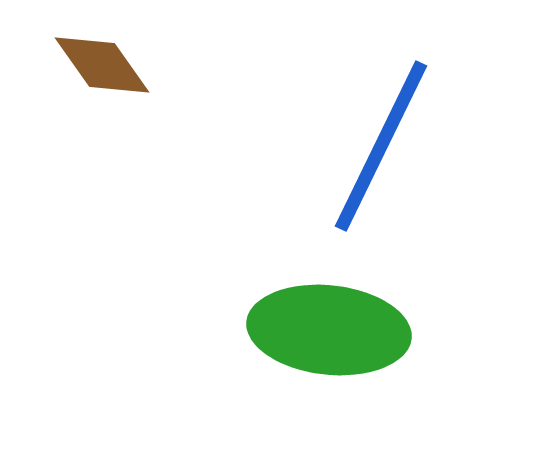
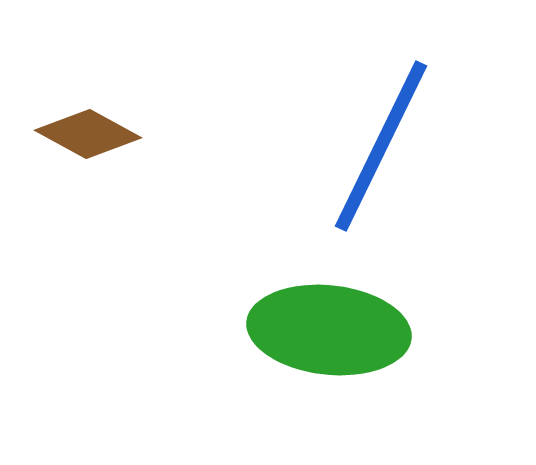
brown diamond: moved 14 px left, 69 px down; rotated 26 degrees counterclockwise
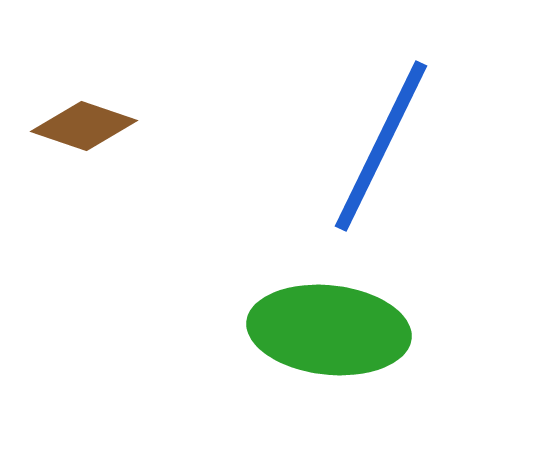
brown diamond: moved 4 px left, 8 px up; rotated 10 degrees counterclockwise
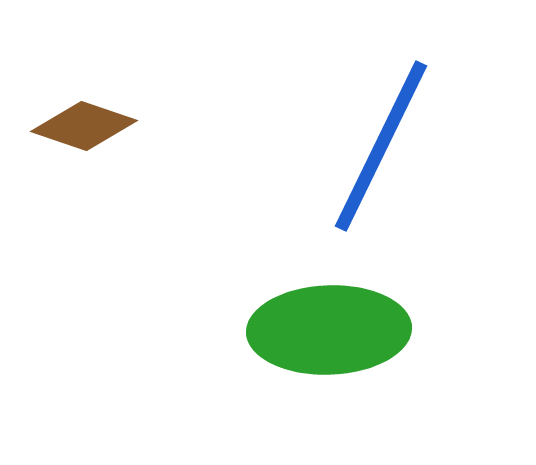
green ellipse: rotated 8 degrees counterclockwise
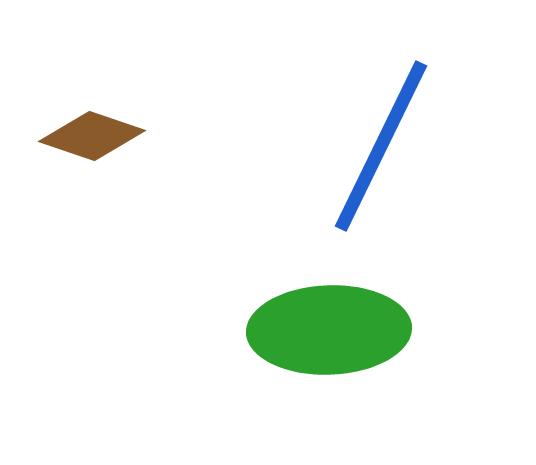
brown diamond: moved 8 px right, 10 px down
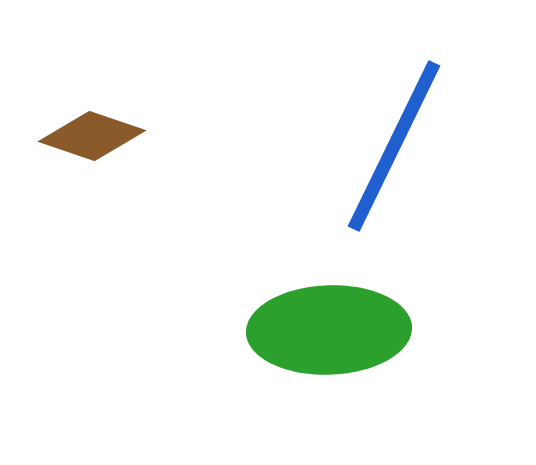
blue line: moved 13 px right
